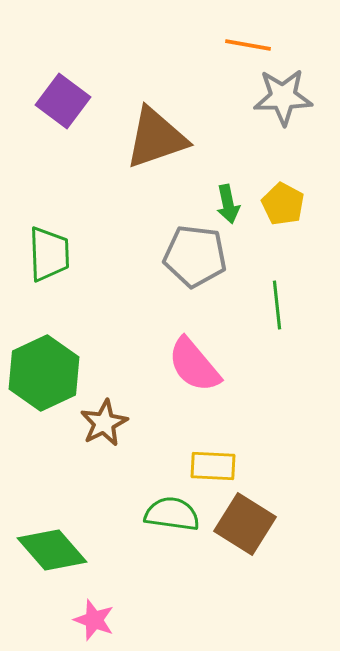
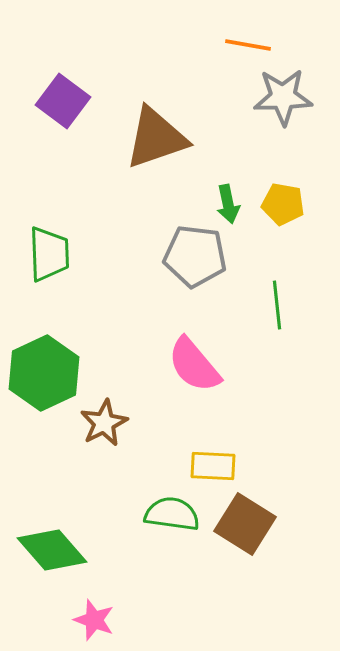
yellow pentagon: rotated 18 degrees counterclockwise
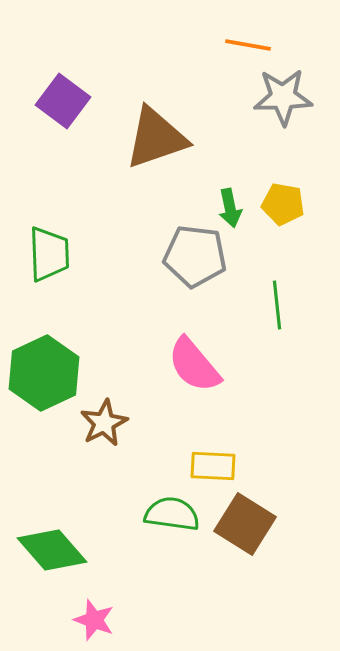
green arrow: moved 2 px right, 4 px down
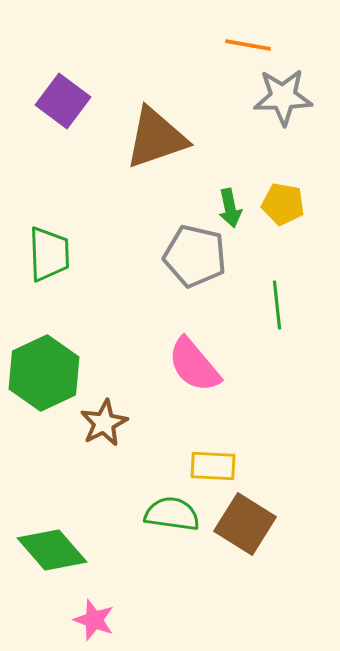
gray pentagon: rotated 6 degrees clockwise
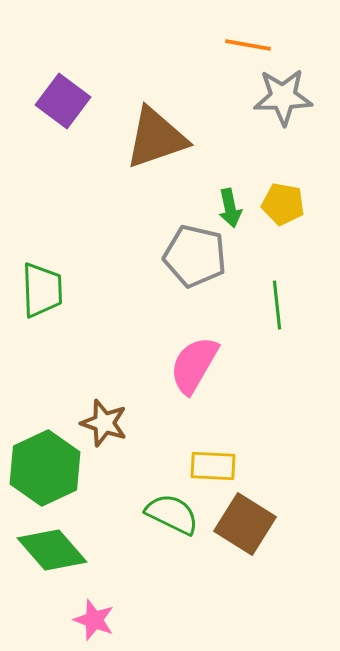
green trapezoid: moved 7 px left, 36 px down
pink semicircle: rotated 70 degrees clockwise
green hexagon: moved 1 px right, 95 px down
brown star: rotated 27 degrees counterclockwise
green semicircle: rotated 18 degrees clockwise
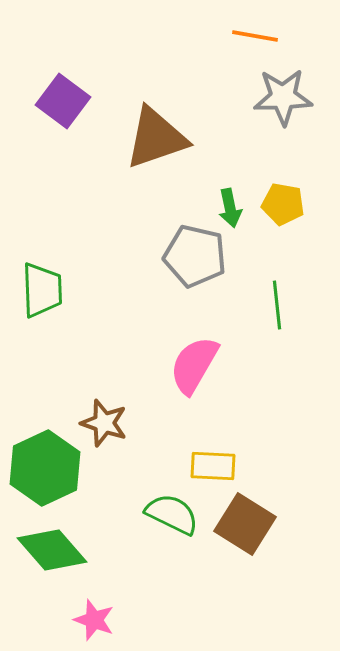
orange line: moved 7 px right, 9 px up
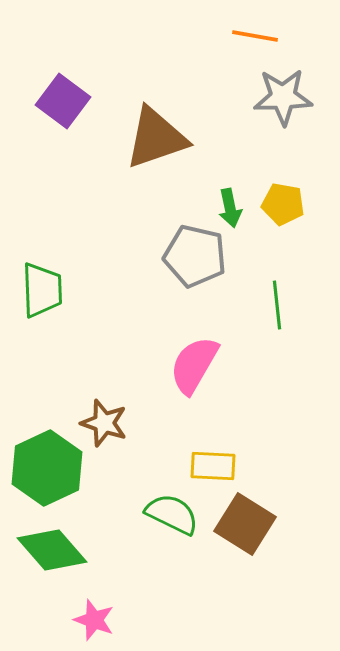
green hexagon: moved 2 px right
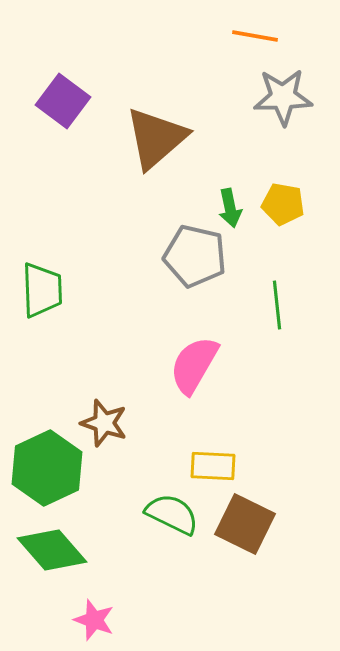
brown triangle: rotated 22 degrees counterclockwise
brown square: rotated 6 degrees counterclockwise
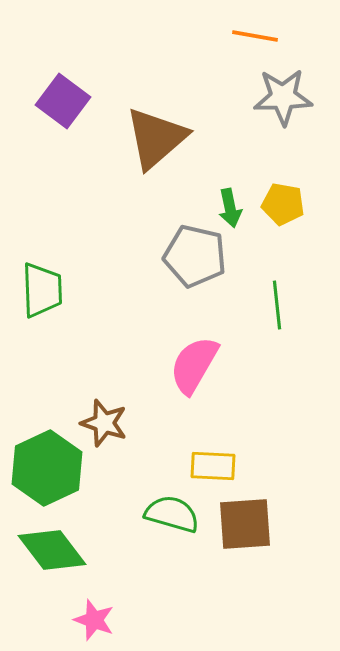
green semicircle: rotated 10 degrees counterclockwise
brown square: rotated 30 degrees counterclockwise
green diamond: rotated 4 degrees clockwise
